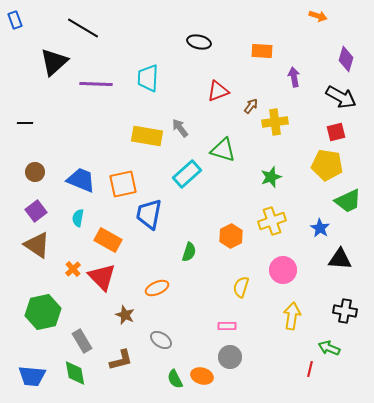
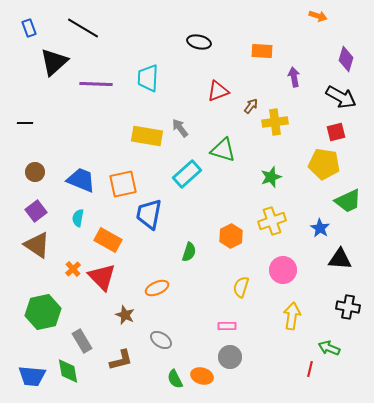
blue rectangle at (15, 20): moved 14 px right, 8 px down
yellow pentagon at (327, 165): moved 3 px left, 1 px up
black cross at (345, 311): moved 3 px right, 4 px up
green diamond at (75, 373): moved 7 px left, 2 px up
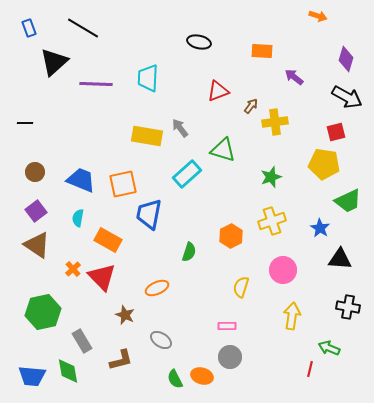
purple arrow at (294, 77): rotated 42 degrees counterclockwise
black arrow at (341, 97): moved 6 px right
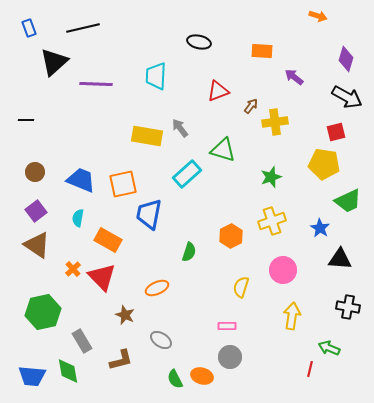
black line at (83, 28): rotated 44 degrees counterclockwise
cyan trapezoid at (148, 78): moved 8 px right, 2 px up
black line at (25, 123): moved 1 px right, 3 px up
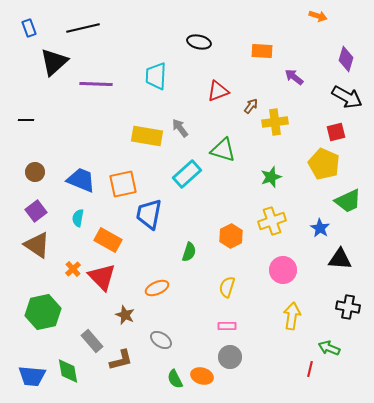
yellow pentagon at (324, 164): rotated 16 degrees clockwise
yellow semicircle at (241, 287): moved 14 px left
gray rectangle at (82, 341): moved 10 px right; rotated 10 degrees counterclockwise
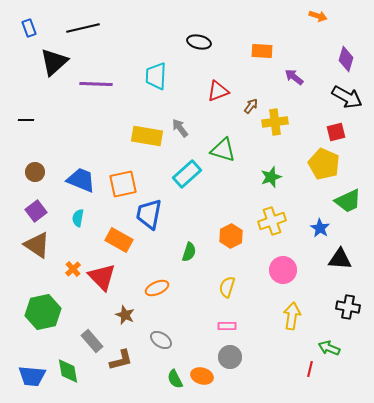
orange rectangle at (108, 240): moved 11 px right
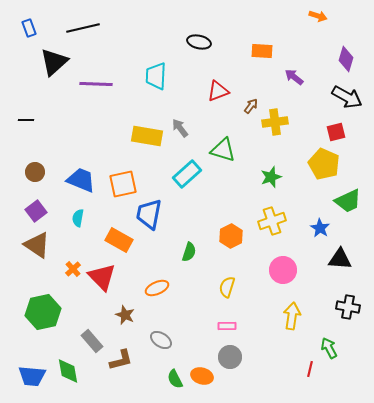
green arrow at (329, 348): rotated 40 degrees clockwise
